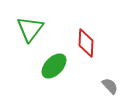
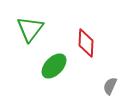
gray semicircle: rotated 114 degrees counterclockwise
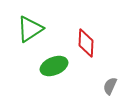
green triangle: rotated 20 degrees clockwise
green ellipse: rotated 24 degrees clockwise
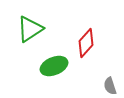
red diamond: rotated 40 degrees clockwise
gray semicircle: rotated 42 degrees counterclockwise
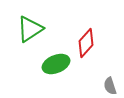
green ellipse: moved 2 px right, 2 px up
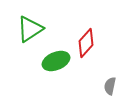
green ellipse: moved 3 px up
gray semicircle: rotated 30 degrees clockwise
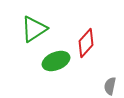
green triangle: moved 4 px right
